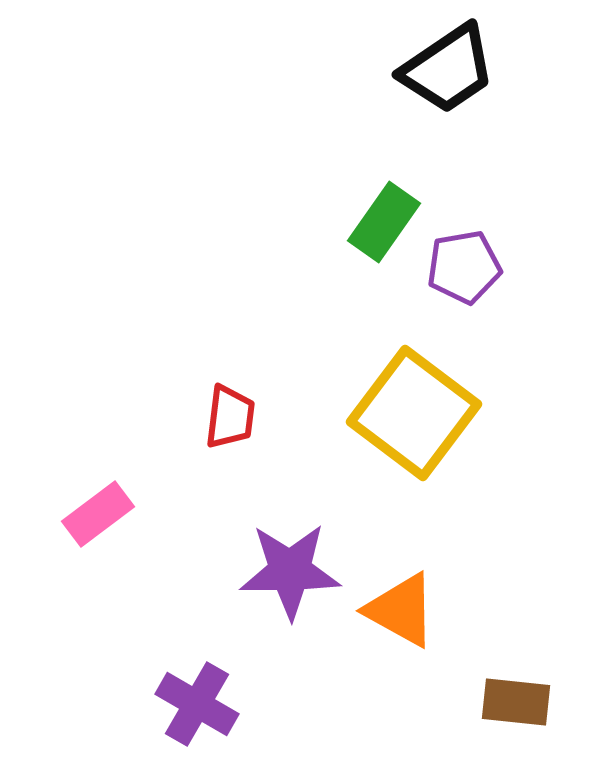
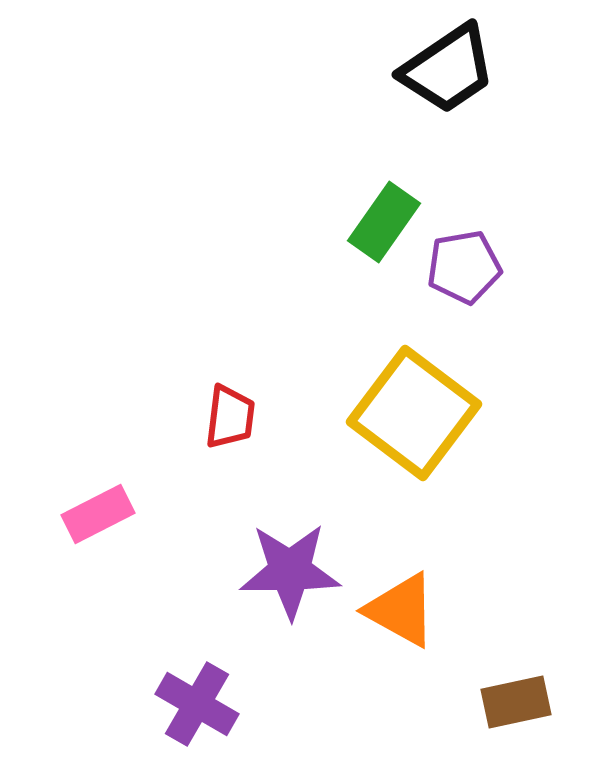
pink rectangle: rotated 10 degrees clockwise
brown rectangle: rotated 18 degrees counterclockwise
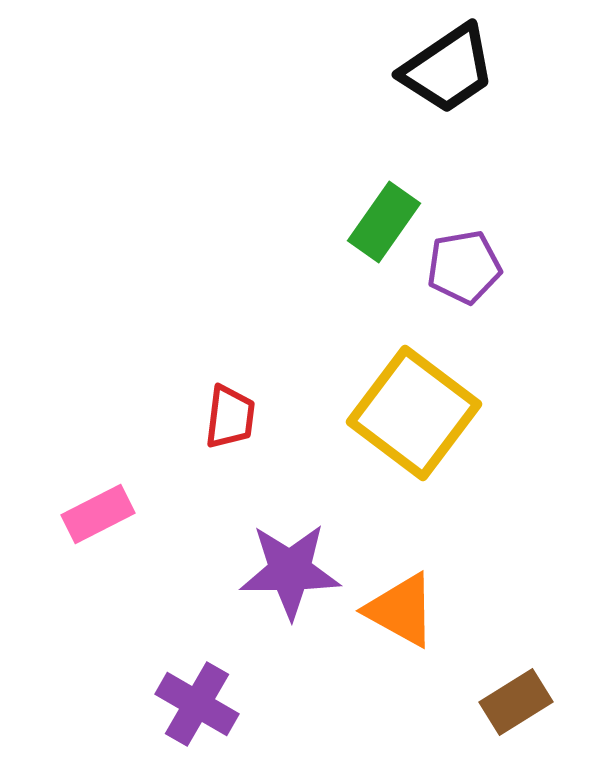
brown rectangle: rotated 20 degrees counterclockwise
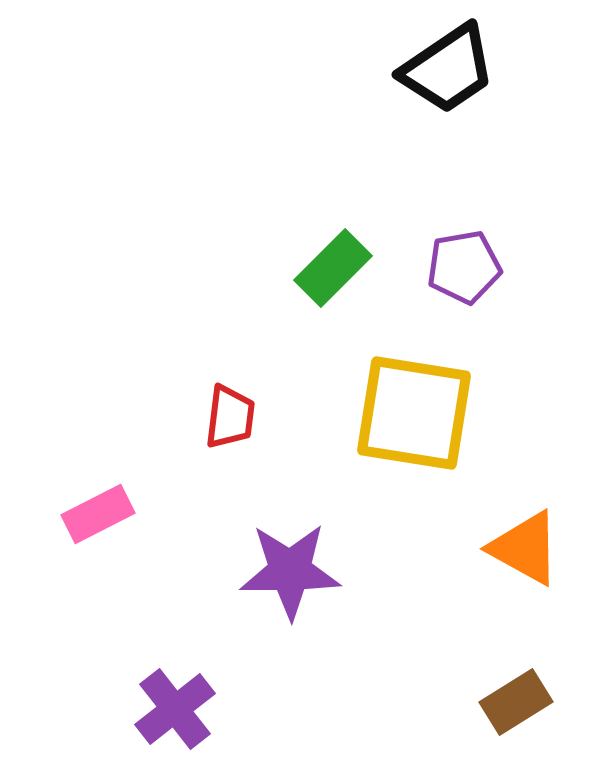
green rectangle: moved 51 px left, 46 px down; rotated 10 degrees clockwise
yellow square: rotated 28 degrees counterclockwise
orange triangle: moved 124 px right, 62 px up
purple cross: moved 22 px left, 5 px down; rotated 22 degrees clockwise
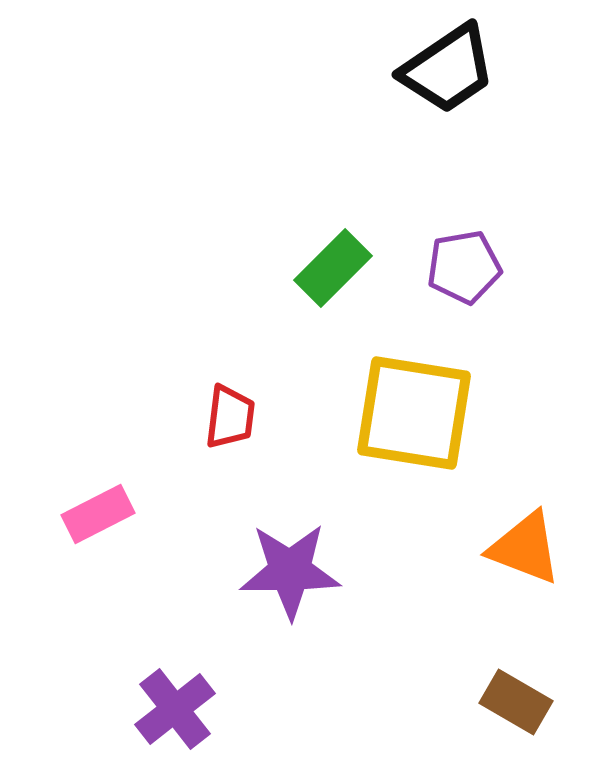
orange triangle: rotated 8 degrees counterclockwise
brown rectangle: rotated 62 degrees clockwise
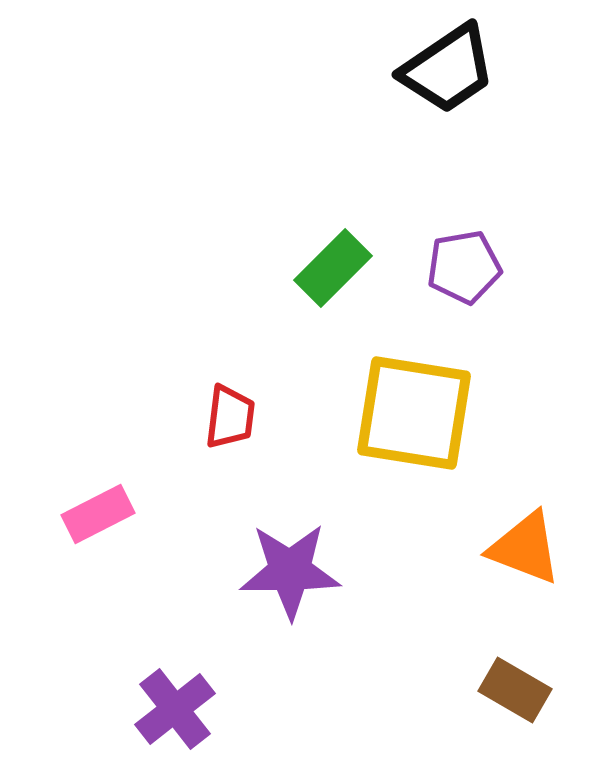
brown rectangle: moved 1 px left, 12 px up
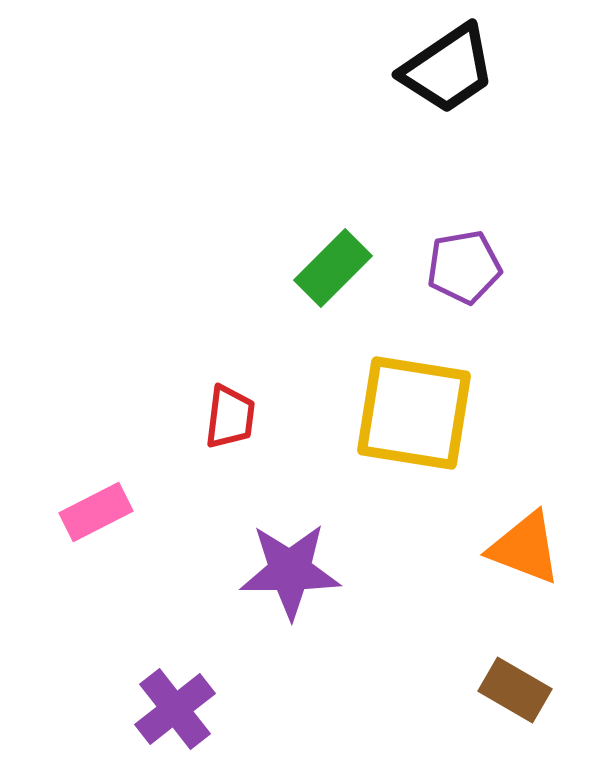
pink rectangle: moved 2 px left, 2 px up
